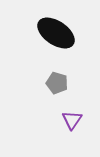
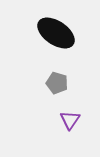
purple triangle: moved 2 px left
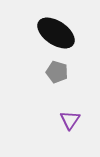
gray pentagon: moved 11 px up
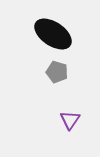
black ellipse: moved 3 px left, 1 px down
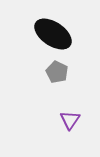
gray pentagon: rotated 10 degrees clockwise
